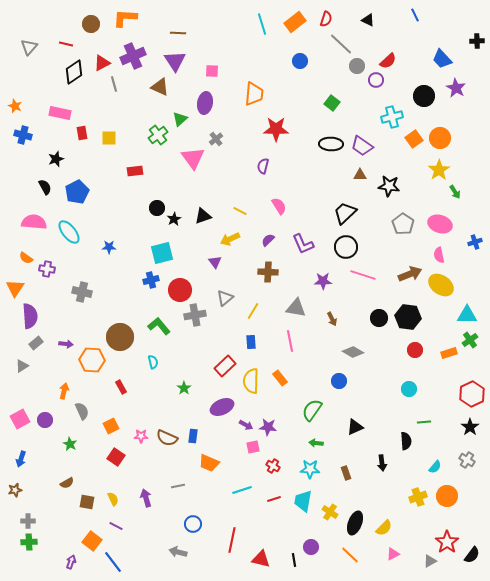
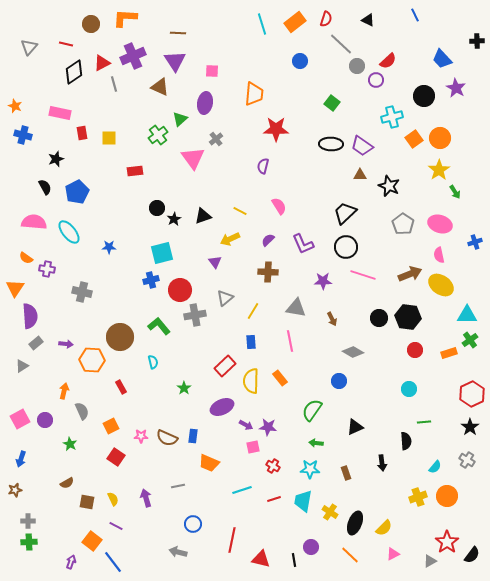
black star at (389, 186): rotated 15 degrees clockwise
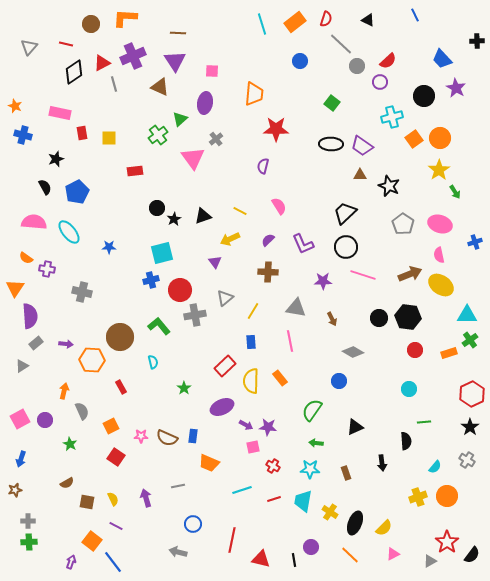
purple circle at (376, 80): moved 4 px right, 2 px down
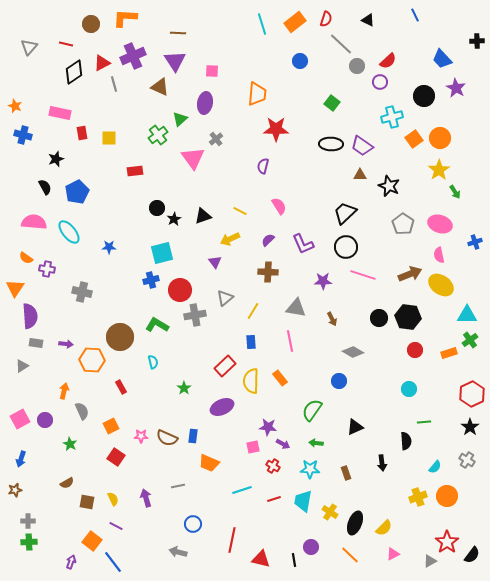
orange trapezoid at (254, 94): moved 3 px right
green L-shape at (159, 326): moved 2 px left, 1 px up; rotated 20 degrees counterclockwise
gray rectangle at (36, 343): rotated 48 degrees clockwise
purple arrow at (246, 425): moved 37 px right, 19 px down
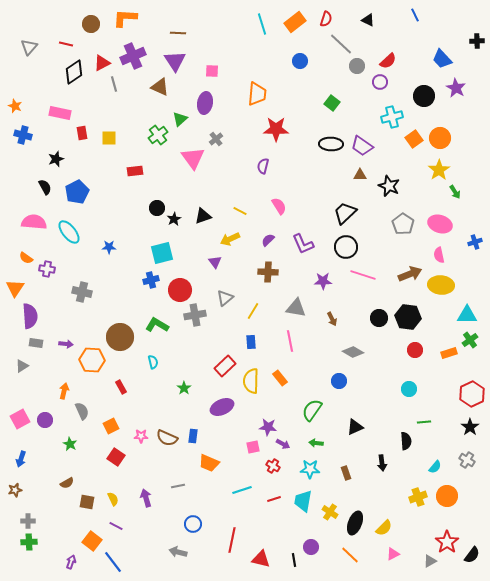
yellow ellipse at (441, 285): rotated 30 degrees counterclockwise
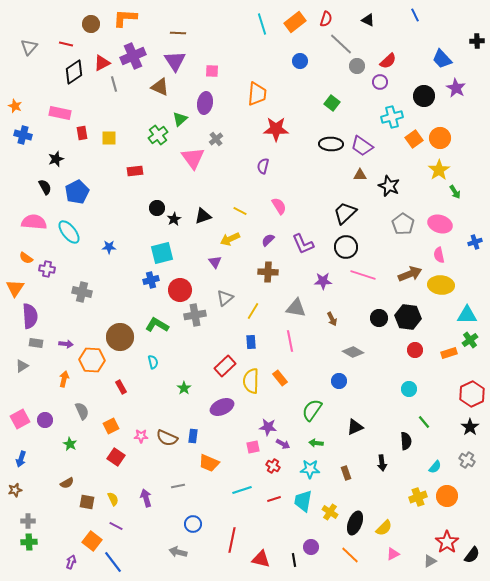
orange arrow at (64, 391): moved 12 px up
green line at (424, 422): rotated 56 degrees clockwise
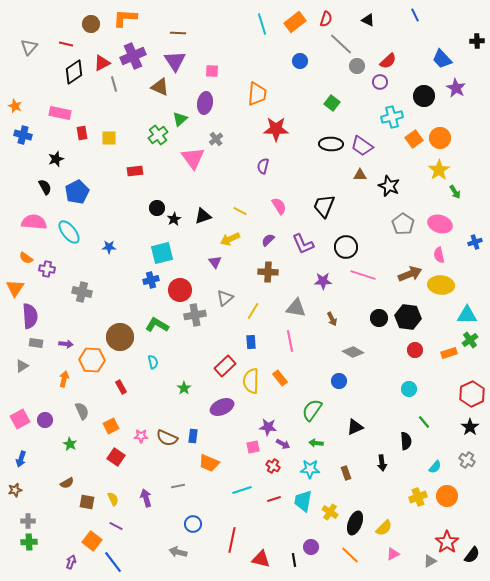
black trapezoid at (345, 213): moved 21 px left, 7 px up; rotated 25 degrees counterclockwise
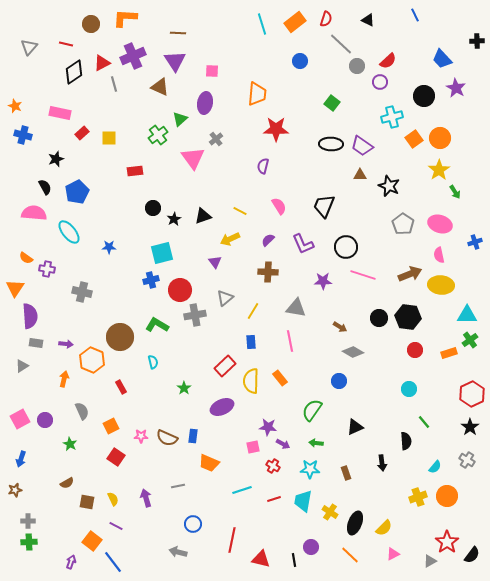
red rectangle at (82, 133): rotated 56 degrees clockwise
black circle at (157, 208): moved 4 px left
pink semicircle at (34, 222): moved 9 px up
brown arrow at (332, 319): moved 8 px right, 8 px down; rotated 32 degrees counterclockwise
orange hexagon at (92, 360): rotated 20 degrees clockwise
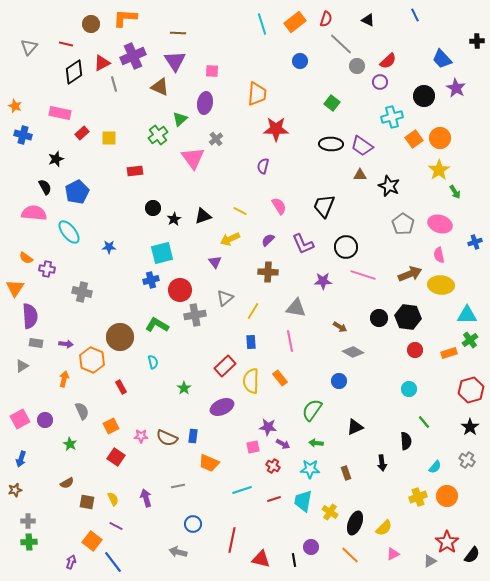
red hexagon at (472, 394): moved 1 px left, 4 px up; rotated 10 degrees clockwise
